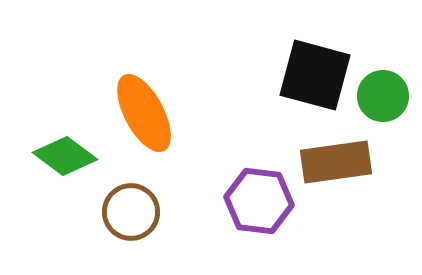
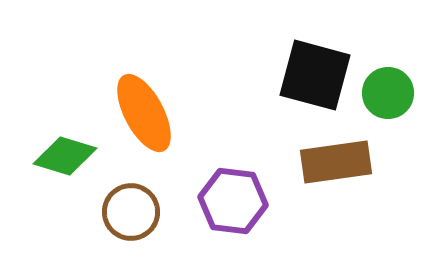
green circle: moved 5 px right, 3 px up
green diamond: rotated 20 degrees counterclockwise
purple hexagon: moved 26 px left
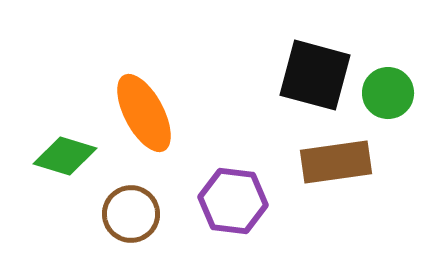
brown circle: moved 2 px down
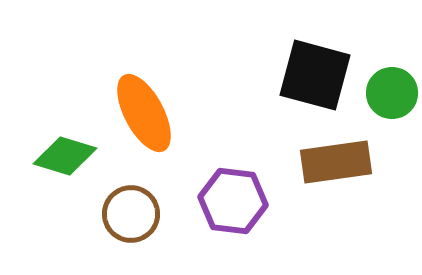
green circle: moved 4 px right
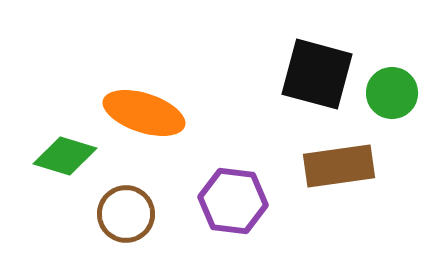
black square: moved 2 px right, 1 px up
orange ellipse: rotated 44 degrees counterclockwise
brown rectangle: moved 3 px right, 4 px down
brown circle: moved 5 px left
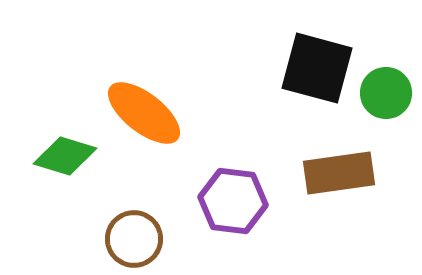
black square: moved 6 px up
green circle: moved 6 px left
orange ellipse: rotated 20 degrees clockwise
brown rectangle: moved 7 px down
brown circle: moved 8 px right, 25 px down
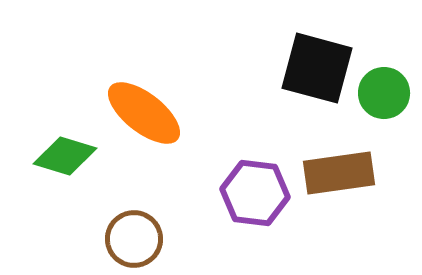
green circle: moved 2 px left
purple hexagon: moved 22 px right, 8 px up
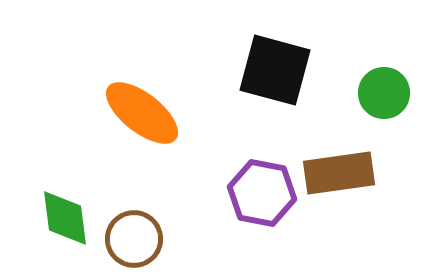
black square: moved 42 px left, 2 px down
orange ellipse: moved 2 px left
green diamond: moved 62 px down; rotated 66 degrees clockwise
purple hexagon: moved 7 px right; rotated 4 degrees clockwise
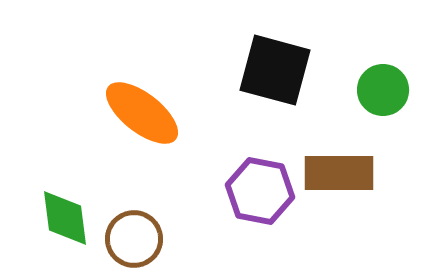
green circle: moved 1 px left, 3 px up
brown rectangle: rotated 8 degrees clockwise
purple hexagon: moved 2 px left, 2 px up
